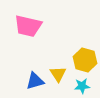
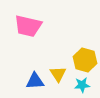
blue triangle: rotated 12 degrees clockwise
cyan star: moved 1 px up
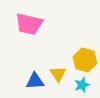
pink trapezoid: moved 1 px right, 2 px up
cyan star: rotated 14 degrees counterclockwise
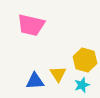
pink trapezoid: moved 2 px right, 1 px down
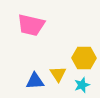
yellow hexagon: moved 1 px left, 2 px up; rotated 15 degrees counterclockwise
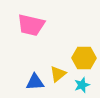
yellow triangle: rotated 24 degrees clockwise
blue triangle: moved 1 px down
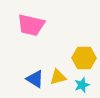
yellow triangle: moved 3 px down; rotated 24 degrees clockwise
blue triangle: moved 3 px up; rotated 36 degrees clockwise
